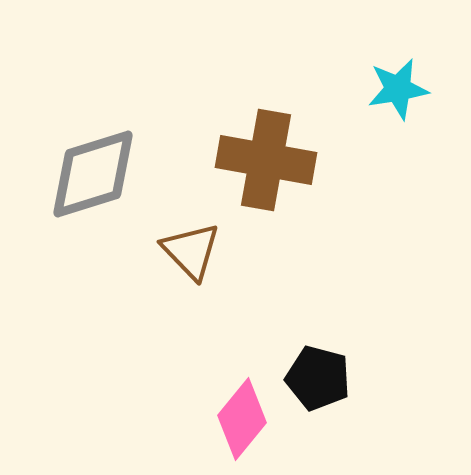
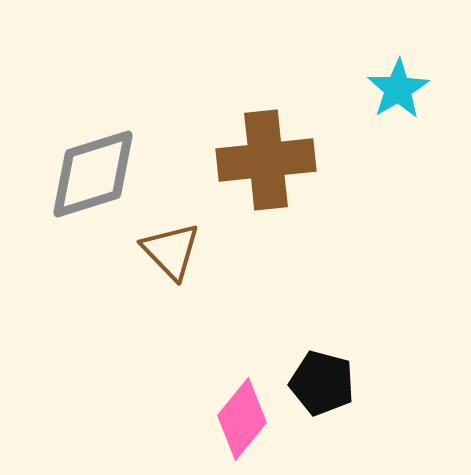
cyan star: rotated 22 degrees counterclockwise
brown cross: rotated 16 degrees counterclockwise
brown triangle: moved 20 px left
black pentagon: moved 4 px right, 5 px down
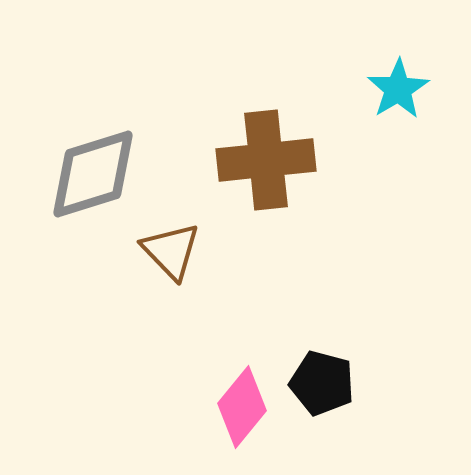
pink diamond: moved 12 px up
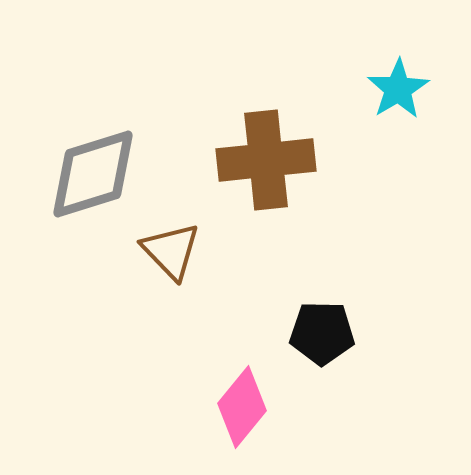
black pentagon: moved 50 px up; rotated 14 degrees counterclockwise
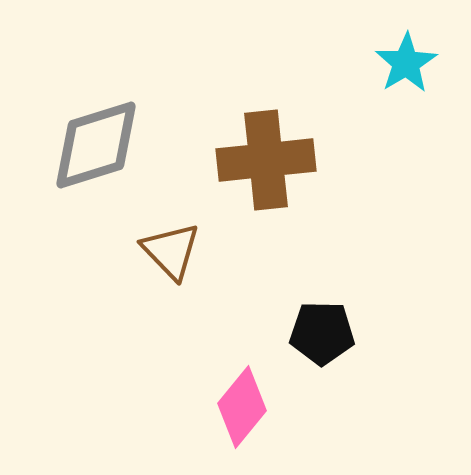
cyan star: moved 8 px right, 26 px up
gray diamond: moved 3 px right, 29 px up
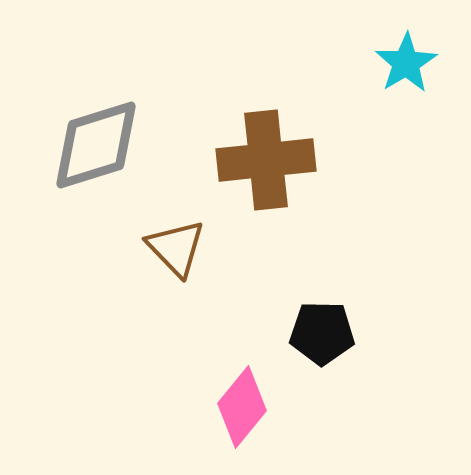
brown triangle: moved 5 px right, 3 px up
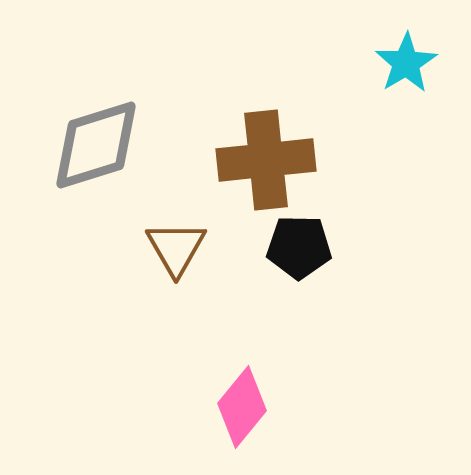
brown triangle: rotated 14 degrees clockwise
black pentagon: moved 23 px left, 86 px up
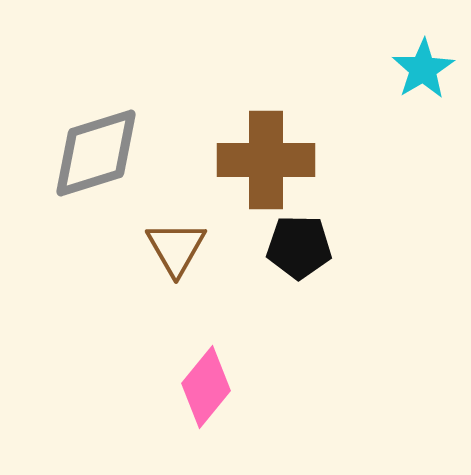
cyan star: moved 17 px right, 6 px down
gray diamond: moved 8 px down
brown cross: rotated 6 degrees clockwise
pink diamond: moved 36 px left, 20 px up
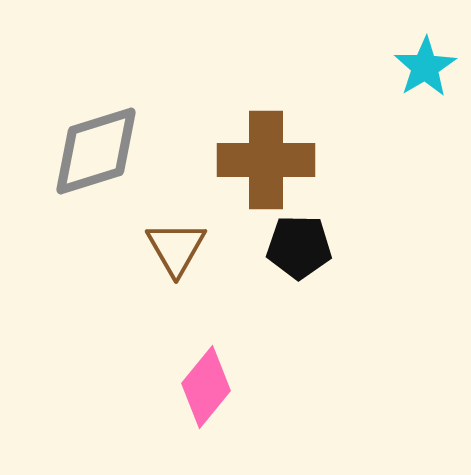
cyan star: moved 2 px right, 2 px up
gray diamond: moved 2 px up
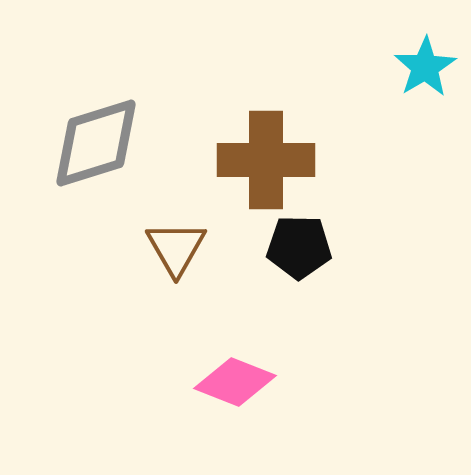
gray diamond: moved 8 px up
pink diamond: moved 29 px right, 5 px up; rotated 72 degrees clockwise
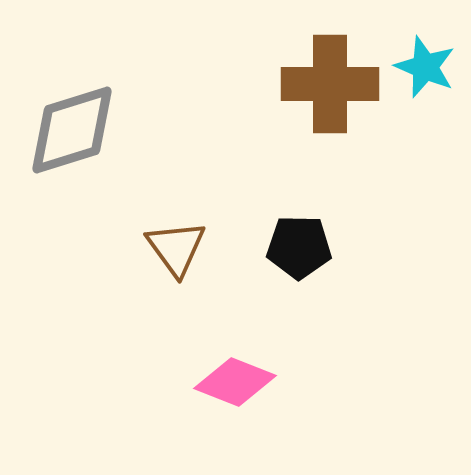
cyan star: rotated 18 degrees counterclockwise
gray diamond: moved 24 px left, 13 px up
brown cross: moved 64 px right, 76 px up
brown triangle: rotated 6 degrees counterclockwise
